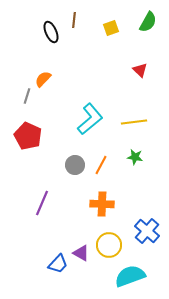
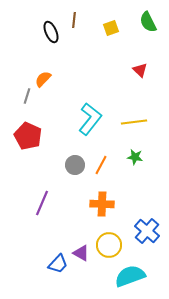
green semicircle: rotated 125 degrees clockwise
cyan L-shape: rotated 12 degrees counterclockwise
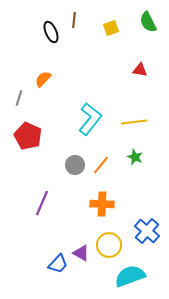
red triangle: rotated 35 degrees counterclockwise
gray line: moved 8 px left, 2 px down
green star: rotated 14 degrees clockwise
orange line: rotated 12 degrees clockwise
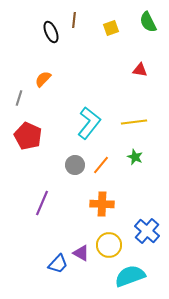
cyan L-shape: moved 1 px left, 4 px down
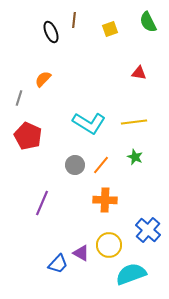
yellow square: moved 1 px left, 1 px down
red triangle: moved 1 px left, 3 px down
cyan L-shape: rotated 84 degrees clockwise
orange cross: moved 3 px right, 4 px up
blue cross: moved 1 px right, 1 px up
cyan semicircle: moved 1 px right, 2 px up
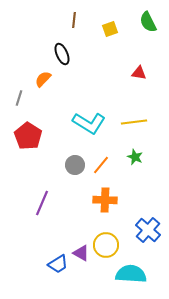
black ellipse: moved 11 px right, 22 px down
red pentagon: rotated 8 degrees clockwise
yellow circle: moved 3 px left
blue trapezoid: rotated 15 degrees clockwise
cyan semicircle: rotated 24 degrees clockwise
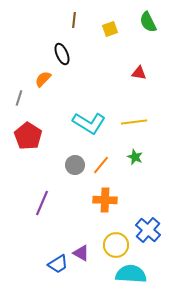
yellow circle: moved 10 px right
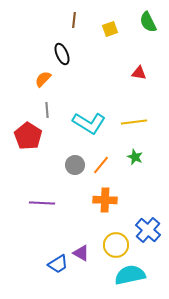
gray line: moved 28 px right, 12 px down; rotated 21 degrees counterclockwise
purple line: rotated 70 degrees clockwise
cyan semicircle: moved 1 px left, 1 px down; rotated 16 degrees counterclockwise
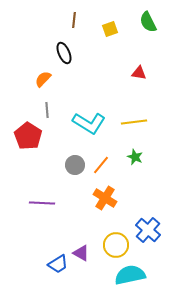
black ellipse: moved 2 px right, 1 px up
orange cross: moved 2 px up; rotated 30 degrees clockwise
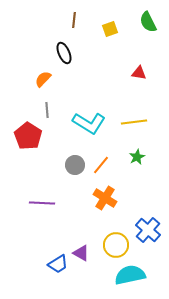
green star: moved 2 px right; rotated 21 degrees clockwise
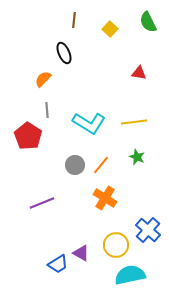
yellow square: rotated 28 degrees counterclockwise
green star: rotated 21 degrees counterclockwise
purple line: rotated 25 degrees counterclockwise
